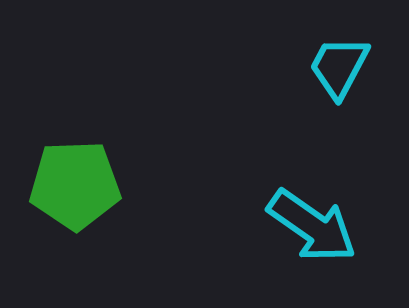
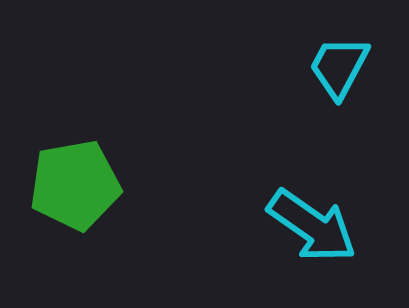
green pentagon: rotated 8 degrees counterclockwise
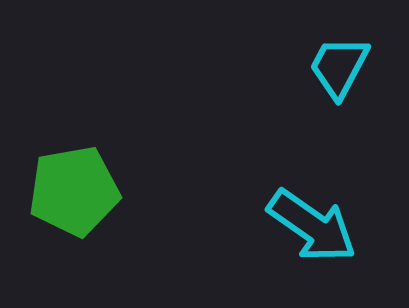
green pentagon: moved 1 px left, 6 px down
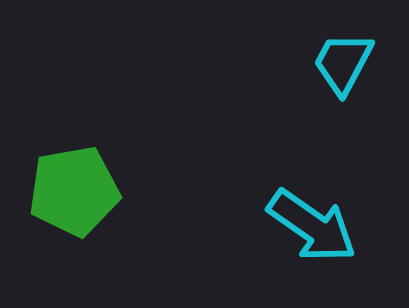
cyan trapezoid: moved 4 px right, 4 px up
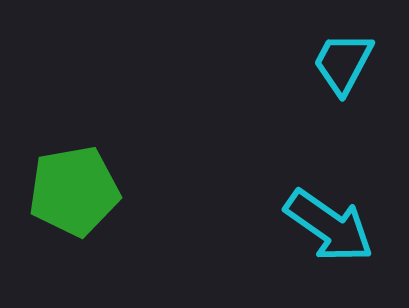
cyan arrow: moved 17 px right
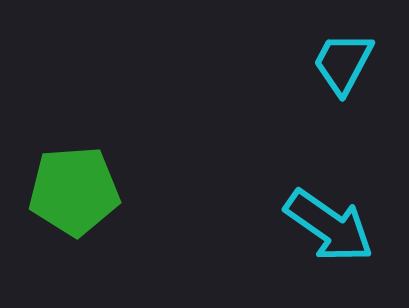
green pentagon: rotated 6 degrees clockwise
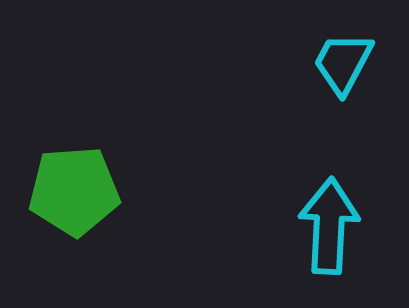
cyan arrow: rotated 122 degrees counterclockwise
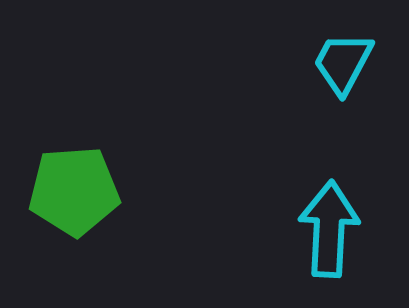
cyan arrow: moved 3 px down
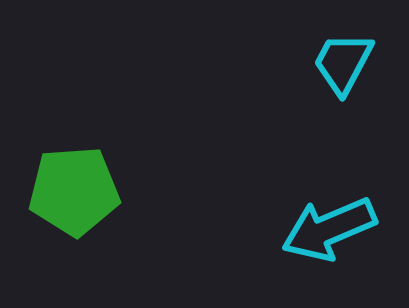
cyan arrow: rotated 116 degrees counterclockwise
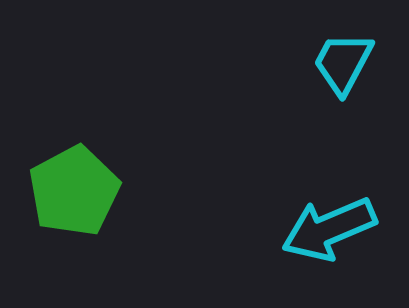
green pentagon: rotated 24 degrees counterclockwise
